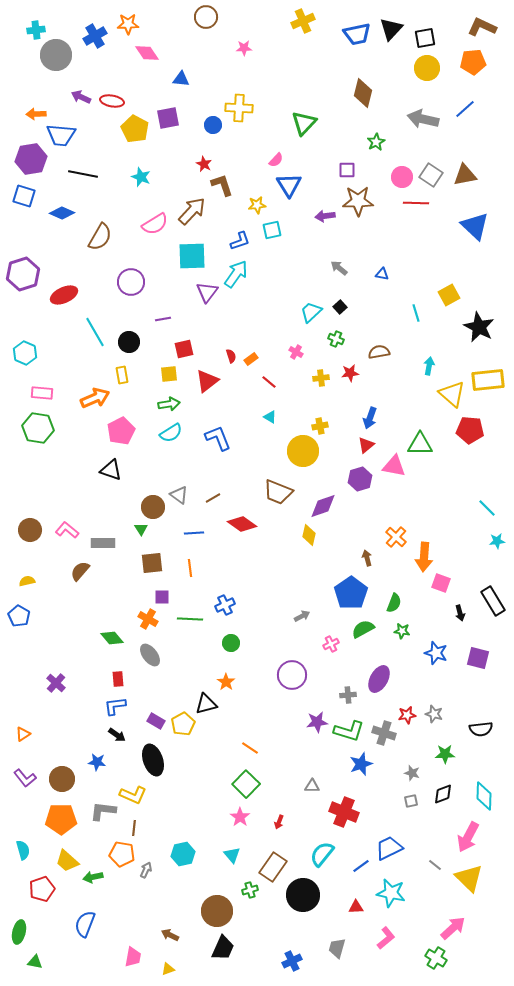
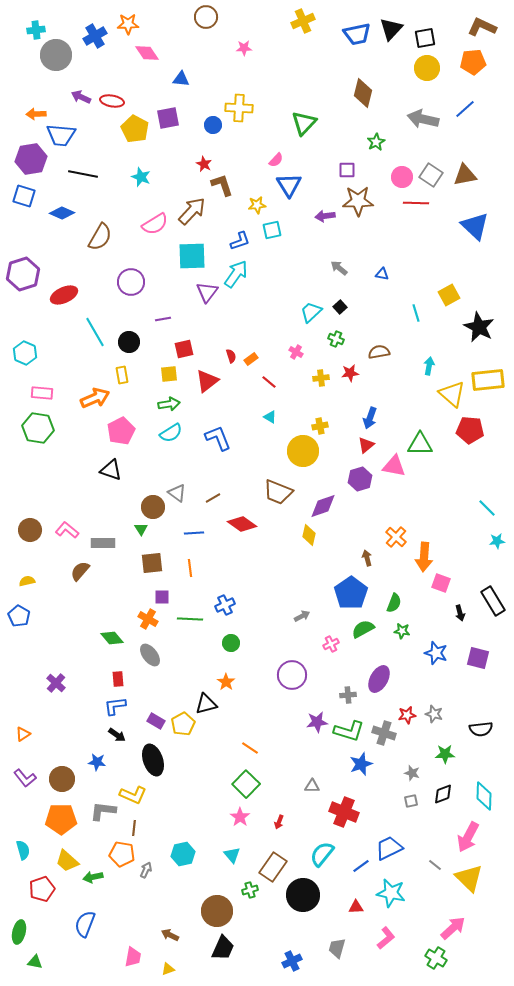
gray triangle at (179, 495): moved 2 px left, 2 px up
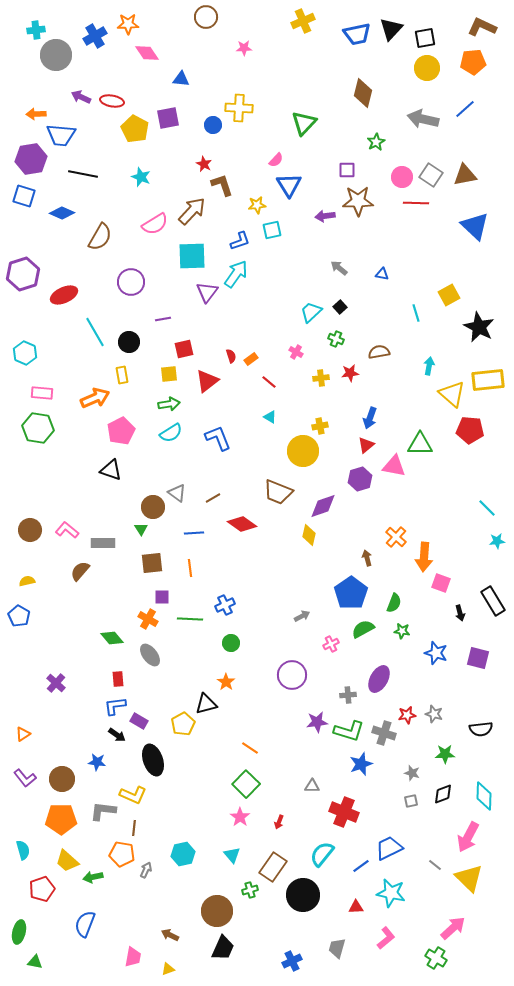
purple rectangle at (156, 721): moved 17 px left
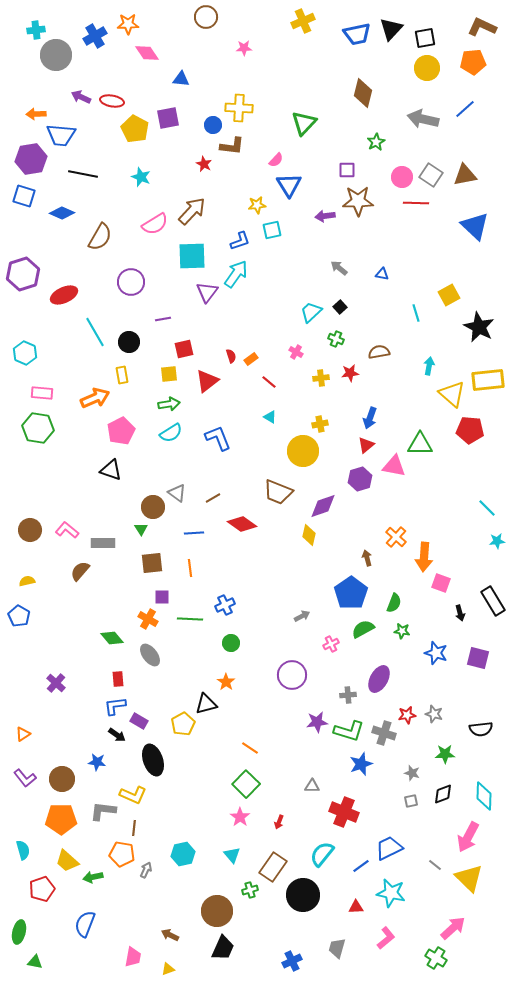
brown L-shape at (222, 185): moved 10 px right, 39 px up; rotated 115 degrees clockwise
yellow cross at (320, 426): moved 2 px up
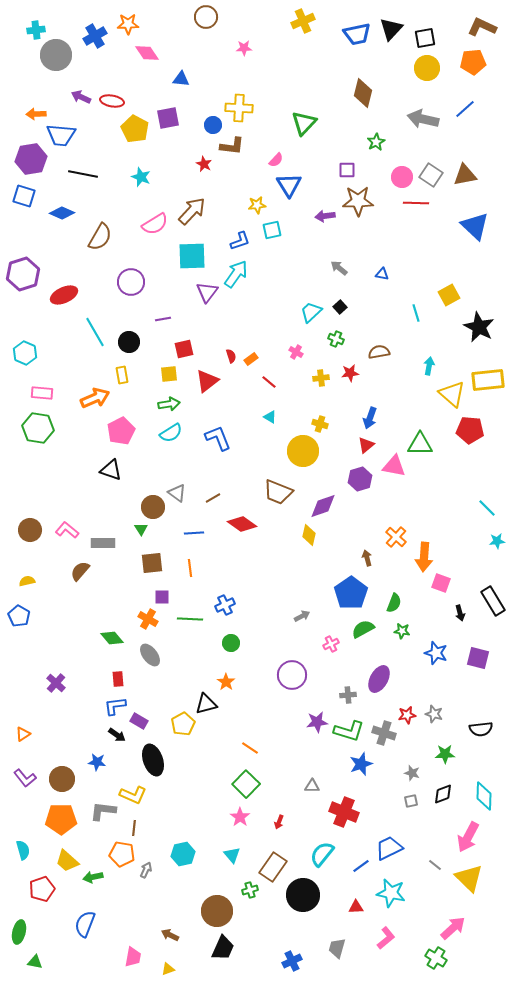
yellow cross at (320, 424): rotated 28 degrees clockwise
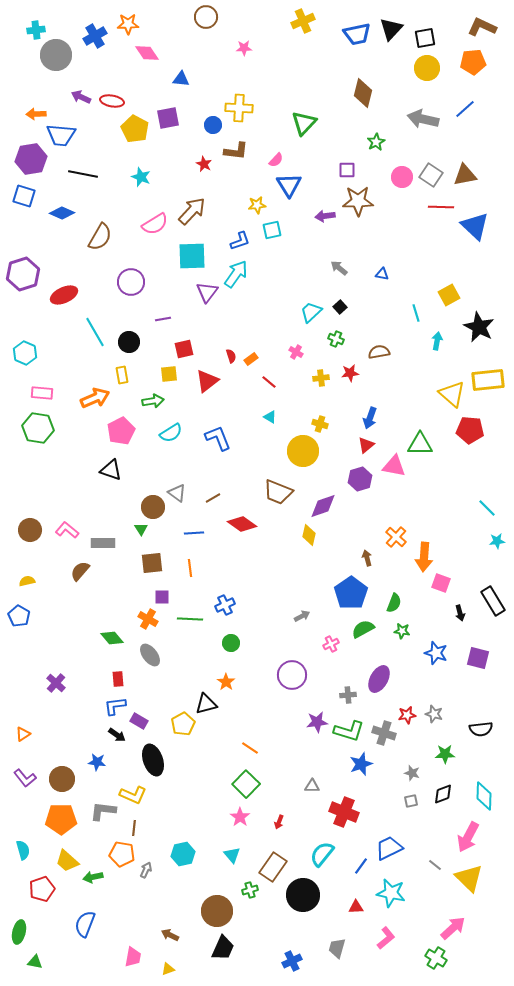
brown L-shape at (232, 146): moved 4 px right, 5 px down
red line at (416, 203): moved 25 px right, 4 px down
cyan arrow at (429, 366): moved 8 px right, 25 px up
green arrow at (169, 404): moved 16 px left, 3 px up
blue line at (361, 866): rotated 18 degrees counterclockwise
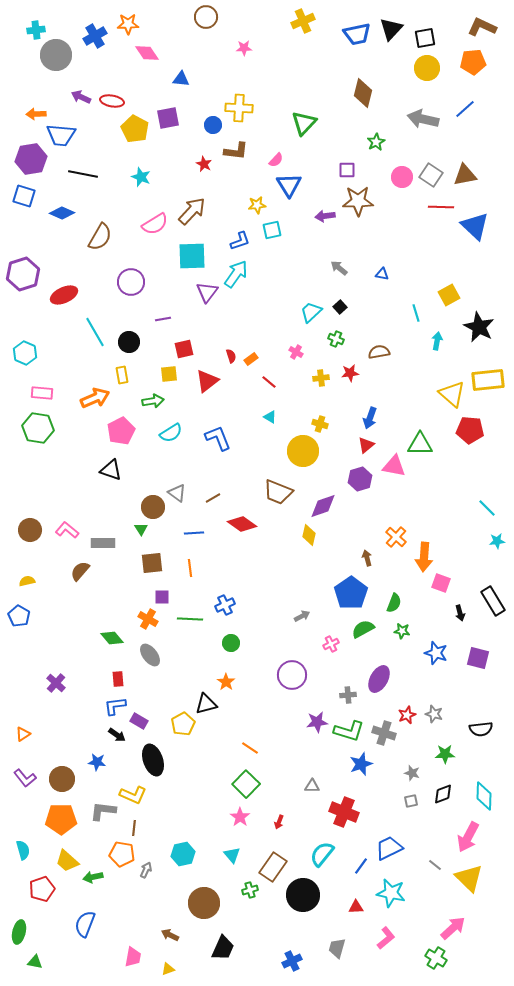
red star at (407, 715): rotated 12 degrees counterclockwise
brown circle at (217, 911): moved 13 px left, 8 px up
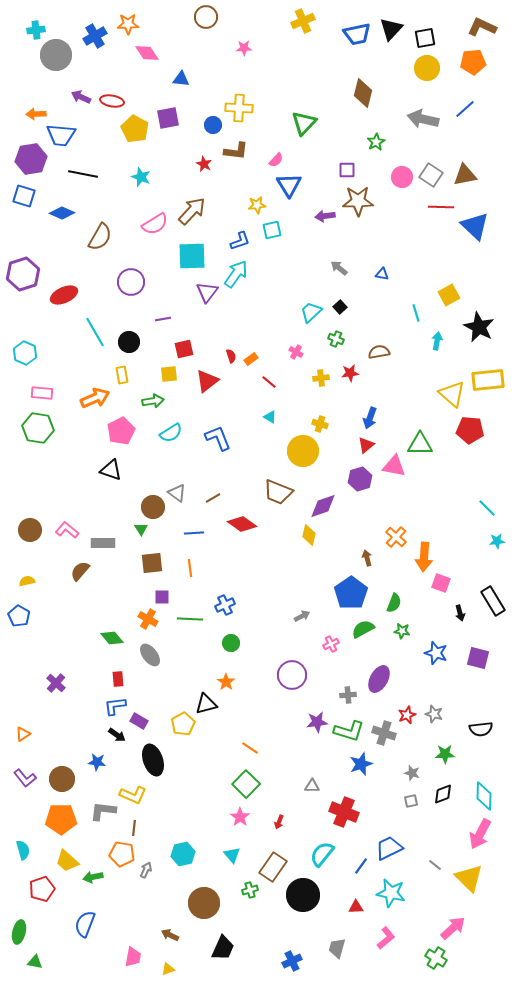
pink arrow at (468, 837): moved 12 px right, 3 px up
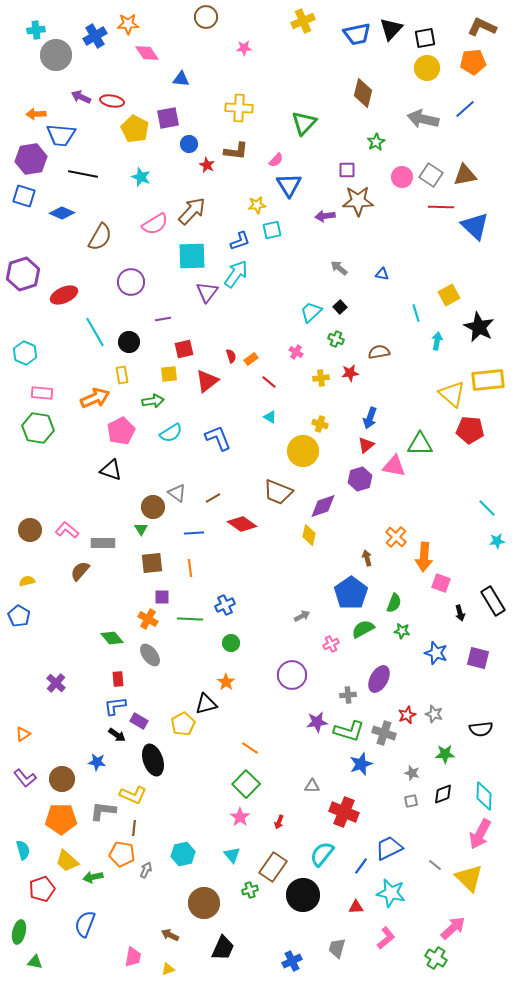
blue circle at (213, 125): moved 24 px left, 19 px down
red star at (204, 164): moved 3 px right, 1 px down
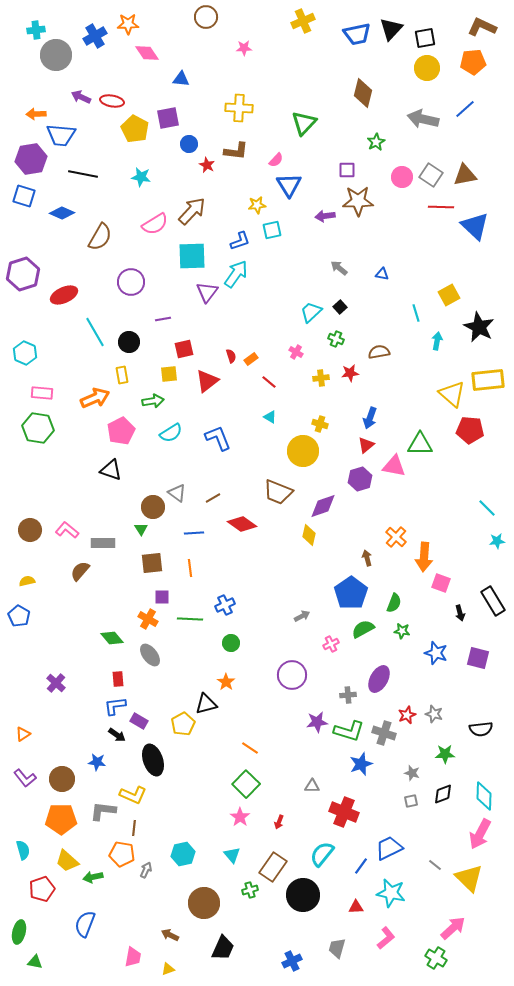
cyan star at (141, 177): rotated 12 degrees counterclockwise
